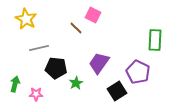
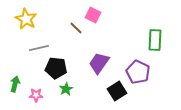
green star: moved 10 px left, 6 px down
pink star: moved 1 px down
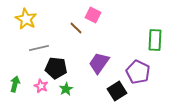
pink star: moved 5 px right, 9 px up; rotated 24 degrees clockwise
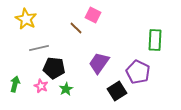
black pentagon: moved 2 px left
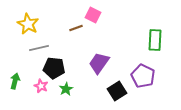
yellow star: moved 2 px right, 5 px down
brown line: rotated 64 degrees counterclockwise
purple pentagon: moved 5 px right, 4 px down
green arrow: moved 3 px up
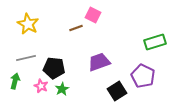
green rectangle: moved 2 px down; rotated 70 degrees clockwise
gray line: moved 13 px left, 10 px down
purple trapezoid: moved 1 px up; rotated 35 degrees clockwise
green star: moved 4 px left
